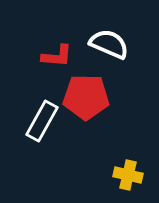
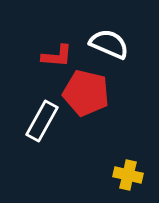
red pentagon: moved 4 px up; rotated 12 degrees clockwise
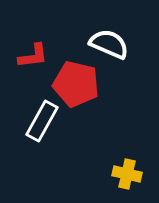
red L-shape: moved 24 px left; rotated 12 degrees counterclockwise
red pentagon: moved 10 px left, 9 px up
yellow cross: moved 1 px left, 1 px up
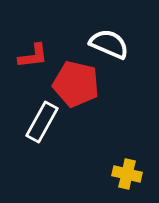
white rectangle: moved 1 px down
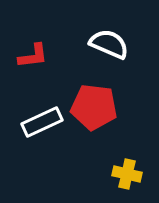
red pentagon: moved 18 px right, 23 px down; rotated 6 degrees counterclockwise
white rectangle: rotated 36 degrees clockwise
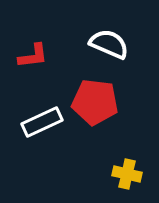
red pentagon: moved 1 px right, 5 px up
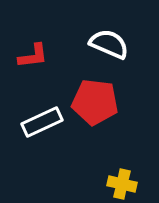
yellow cross: moved 5 px left, 10 px down
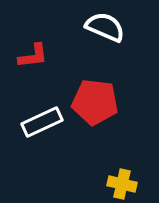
white semicircle: moved 4 px left, 17 px up
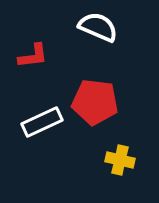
white semicircle: moved 7 px left
yellow cross: moved 2 px left, 24 px up
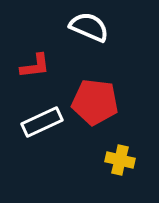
white semicircle: moved 9 px left
red L-shape: moved 2 px right, 10 px down
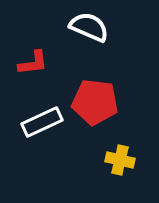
red L-shape: moved 2 px left, 3 px up
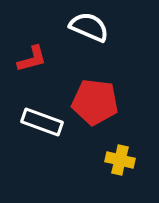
red L-shape: moved 1 px left, 4 px up; rotated 8 degrees counterclockwise
white rectangle: rotated 45 degrees clockwise
